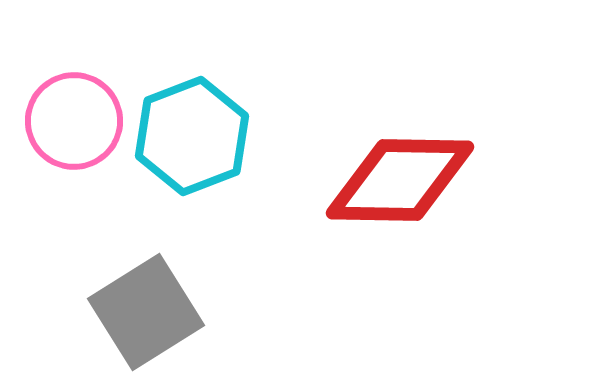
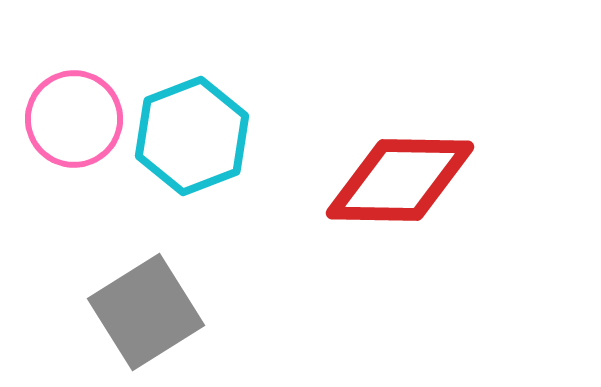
pink circle: moved 2 px up
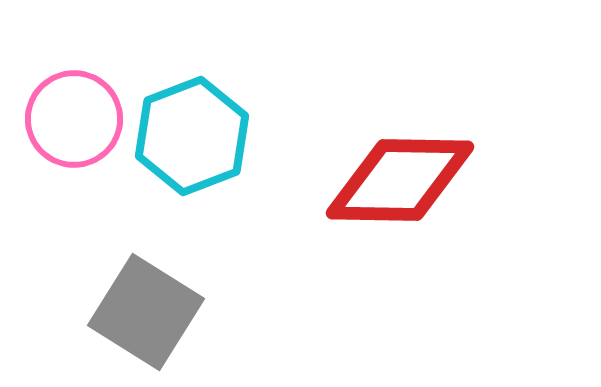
gray square: rotated 26 degrees counterclockwise
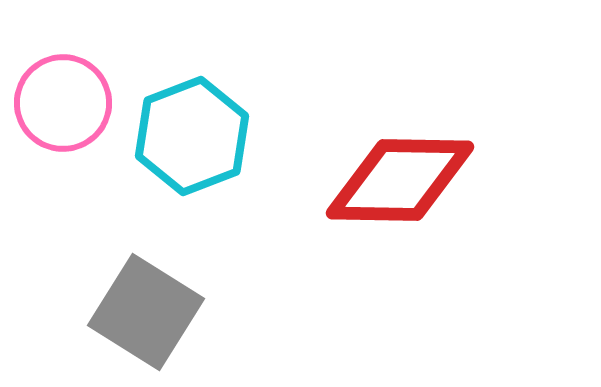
pink circle: moved 11 px left, 16 px up
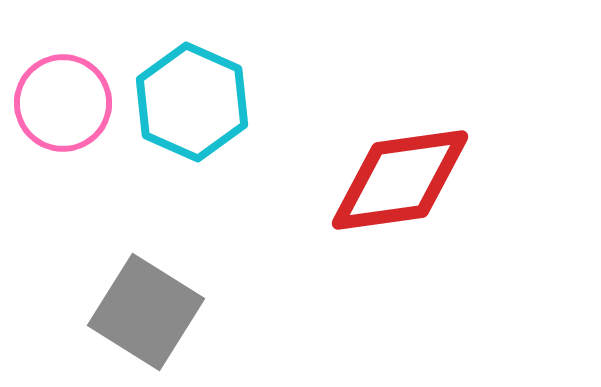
cyan hexagon: moved 34 px up; rotated 15 degrees counterclockwise
red diamond: rotated 9 degrees counterclockwise
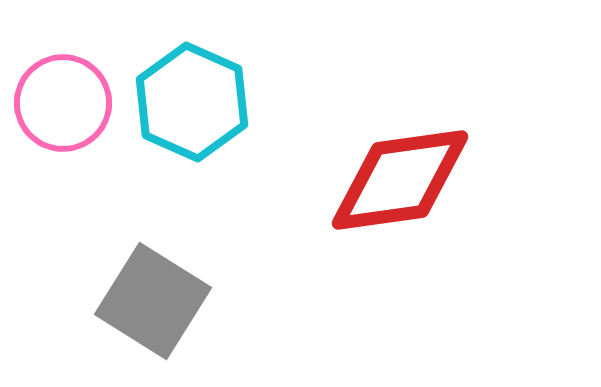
gray square: moved 7 px right, 11 px up
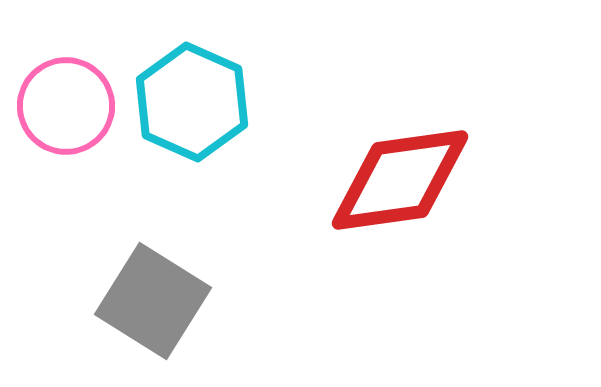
pink circle: moved 3 px right, 3 px down
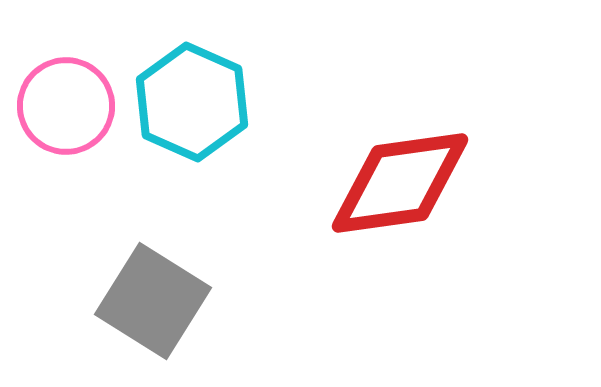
red diamond: moved 3 px down
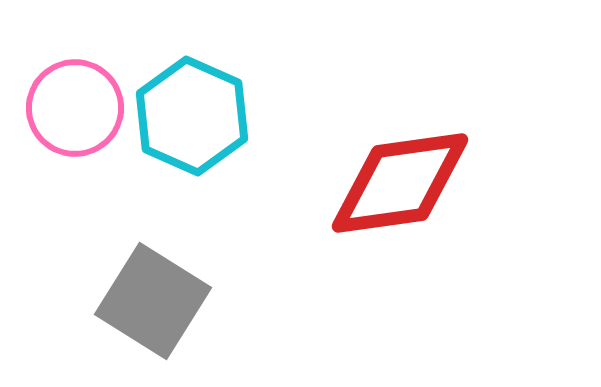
cyan hexagon: moved 14 px down
pink circle: moved 9 px right, 2 px down
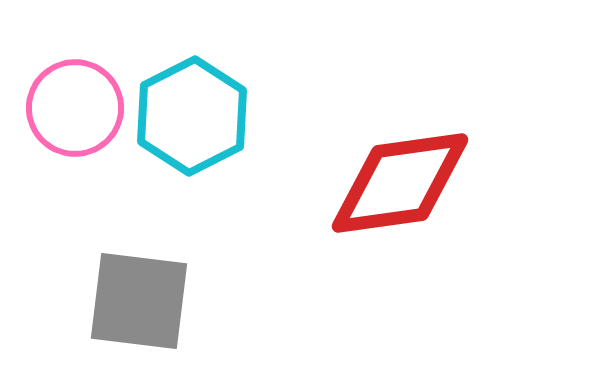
cyan hexagon: rotated 9 degrees clockwise
gray square: moved 14 px left; rotated 25 degrees counterclockwise
